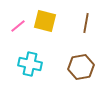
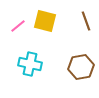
brown line: moved 2 px up; rotated 30 degrees counterclockwise
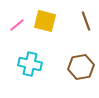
pink line: moved 1 px left, 1 px up
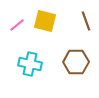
brown hexagon: moved 5 px left, 5 px up; rotated 10 degrees clockwise
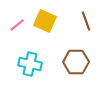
yellow square: rotated 10 degrees clockwise
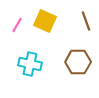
pink line: rotated 21 degrees counterclockwise
brown hexagon: moved 2 px right
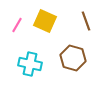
brown hexagon: moved 5 px left, 4 px up; rotated 15 degrees clockwise
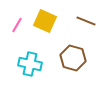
brown line: rotated 48 degrees counterclockwise
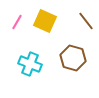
brown line: rotated 30 degrees clockwise
pink line: moved 3 px up
cyan cross: rotated 10 degrees clockwise
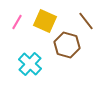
brown hexagon: moved 6 px left, 13 px up
cyan cross: rotated 20 degrees clockwise
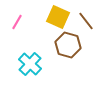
yellow square: moved 13 px right, 4 px up
brown hexagon: moved 1 px right
